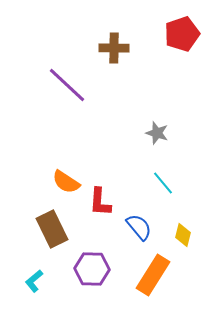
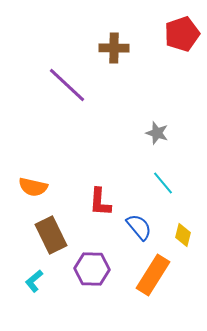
orange semicircle: moved 33 px left, 5 px down; rotated 20 degrees counterclockwise
brown rectangle: moved 1 px left, 6 px down
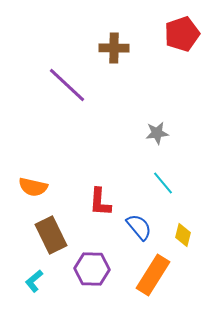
gray star: rotated 25 degrees counterclockwise
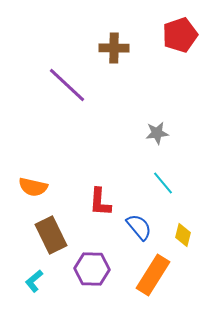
red pentagon: moved 2 px left, 1 px down
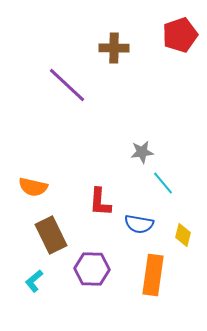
gray star: moved 15 px left, 19 px down
blue semicircle: moved 3 px up; rotated 140 degrees clockwise
orange rectangle: rotated 24 degrees counterclockwise
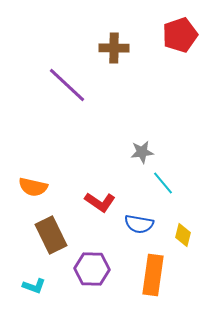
red L-shape: rotated 60 degrees counterclockwise
cyan L-shape: moved 5 px down; rotated 120 degrees counterclockwise
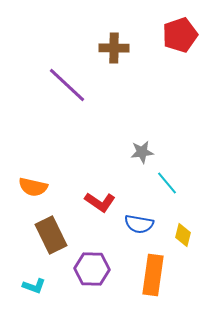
cyan line: moved 4 px right
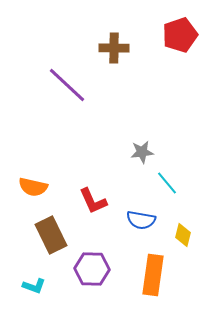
red L-shape: moved 7 px left, 1 px up; rotated 32 degrees clockwise
blue semicircle: moved 2 px right, 4 px up
